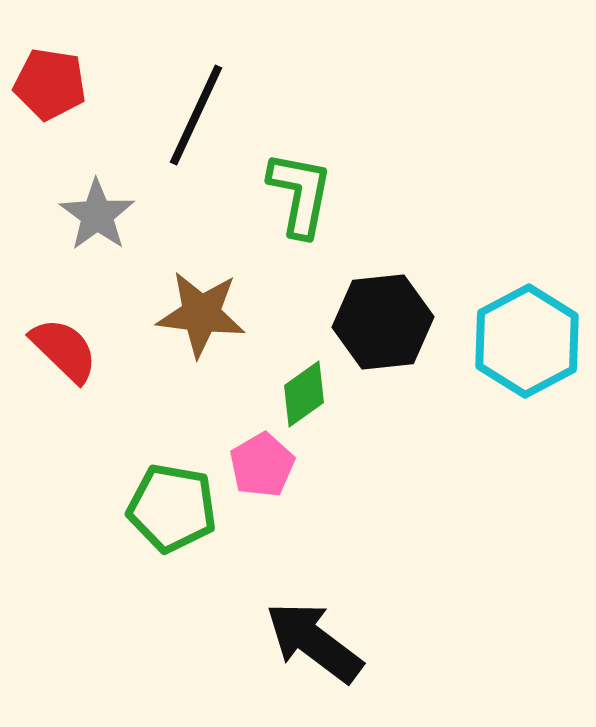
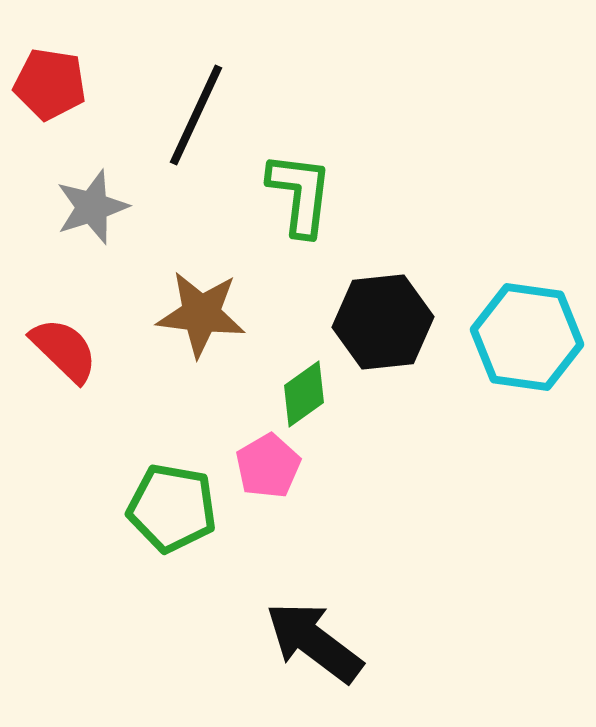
green L-shape: rotated 4 degrees counterclockwise
gray star: moved 5 px left, 8 px up; rotated 18 degrees clockwise
cyan hexagon: moved 4 px up; rotated 24 degrees counterclockwise
pink pentagon: moved 6 px right, 1 px down
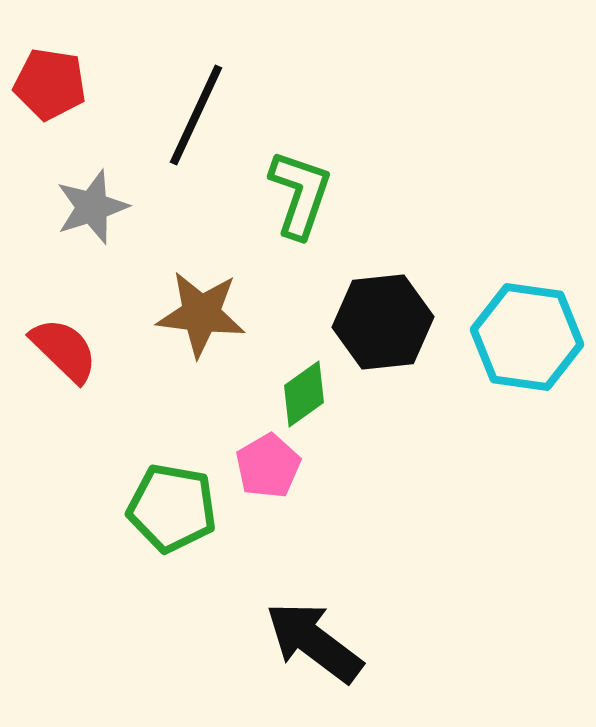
green L-shape: rotated 12 degrees clockwise
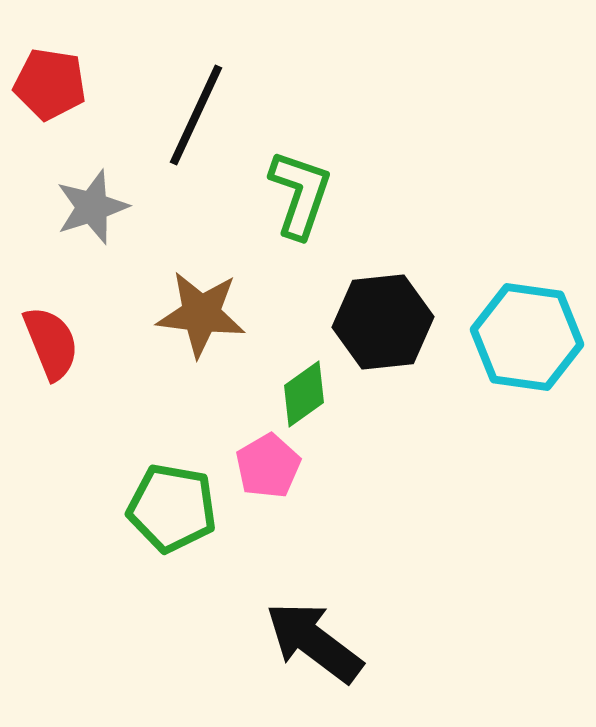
red semicircle: moved 13 px left, 7 px up; rotated 24 degrees clockwise
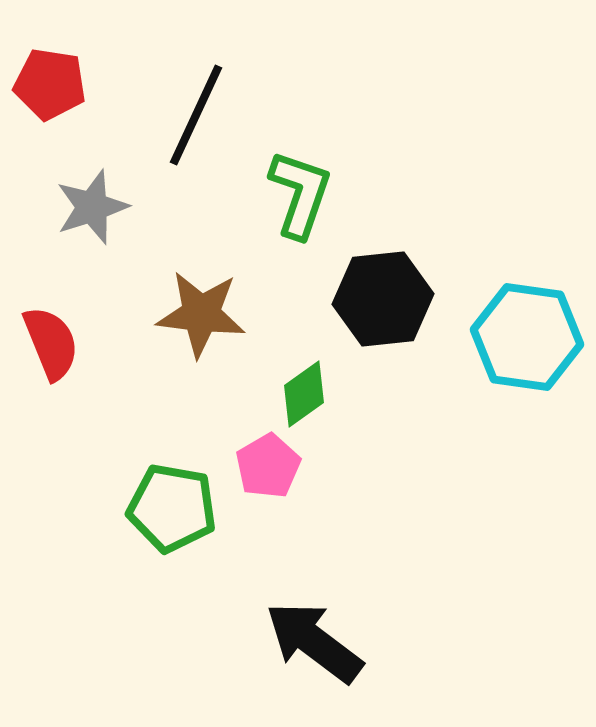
black hexagon: moved 23 px up
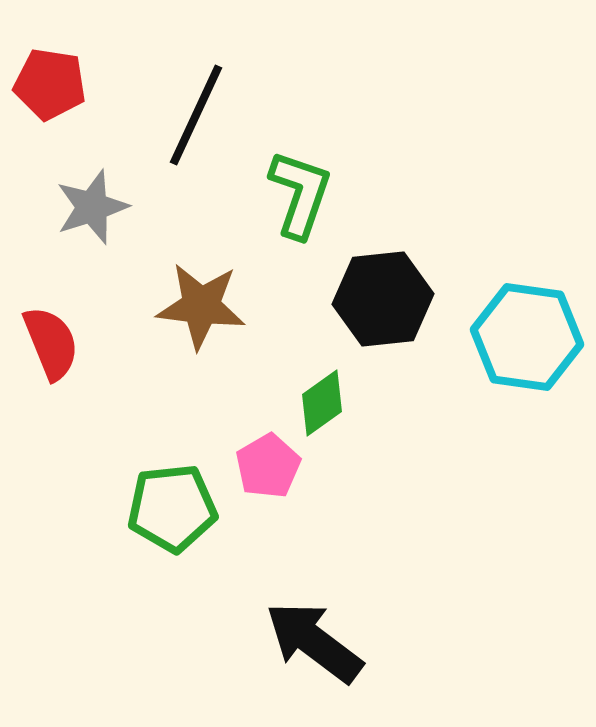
brown star: moved 8 px up
green diamond: moved 18 px right, 9 px down
green pentagon: rotated 16 degrees counterclockwise
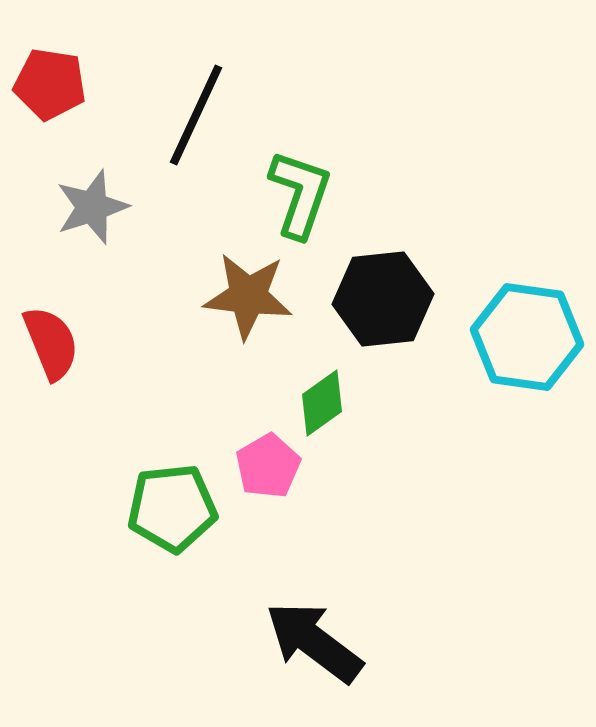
brown star: moved 47 px right, 10 px up
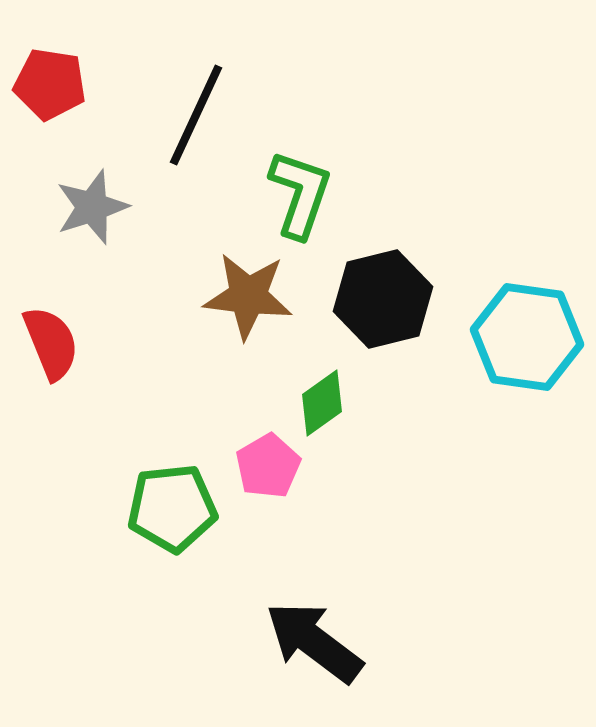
black hexagon: rotated 8 degrees counterclockwise
